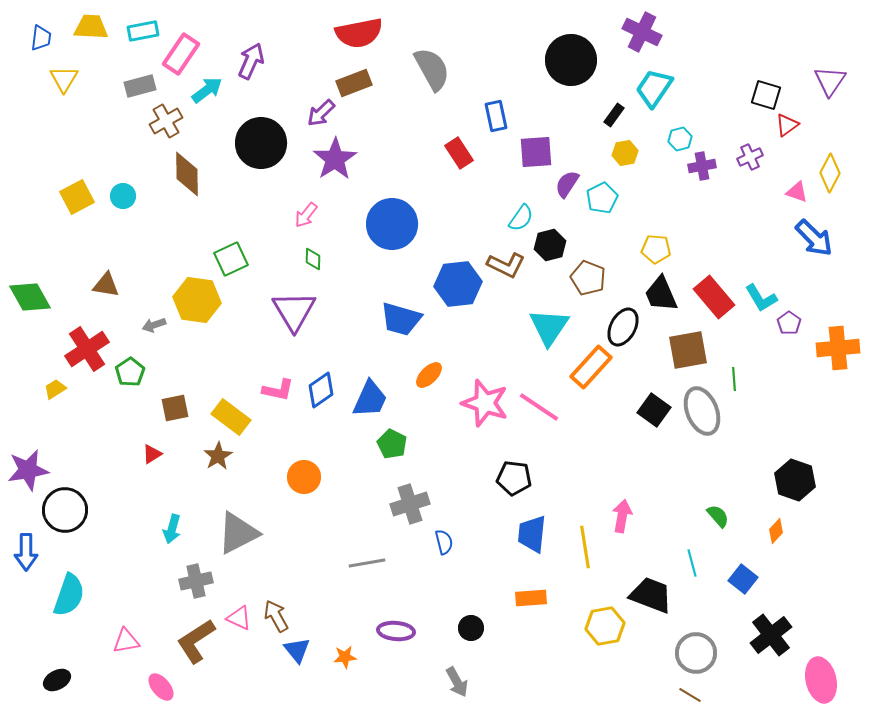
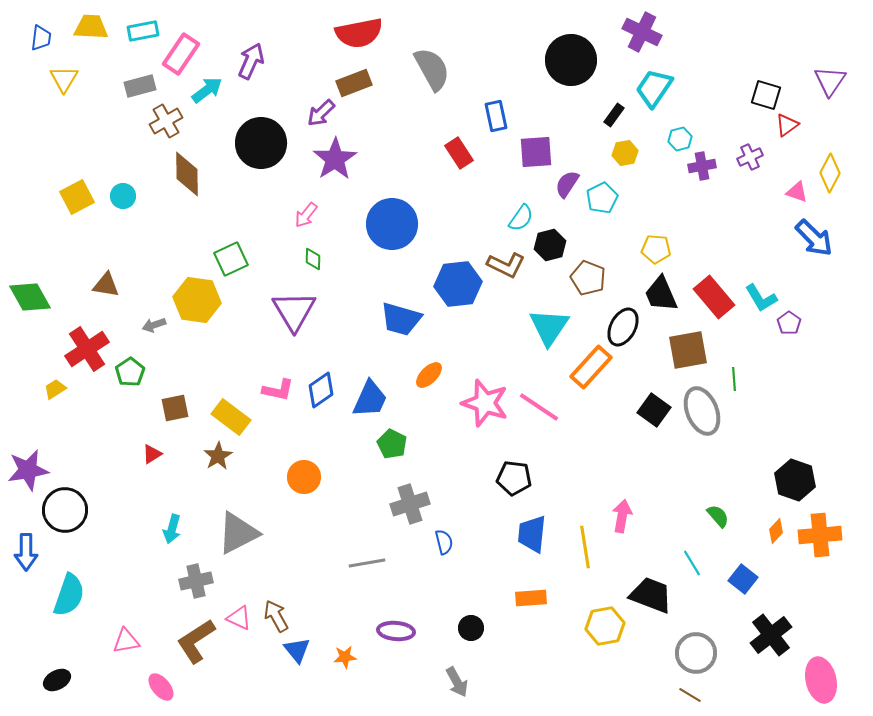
orange cross at (838, 348): moved 18 px left, 187 px down
cyan line at (692, 563): rotated 16 degrees counterclockwise
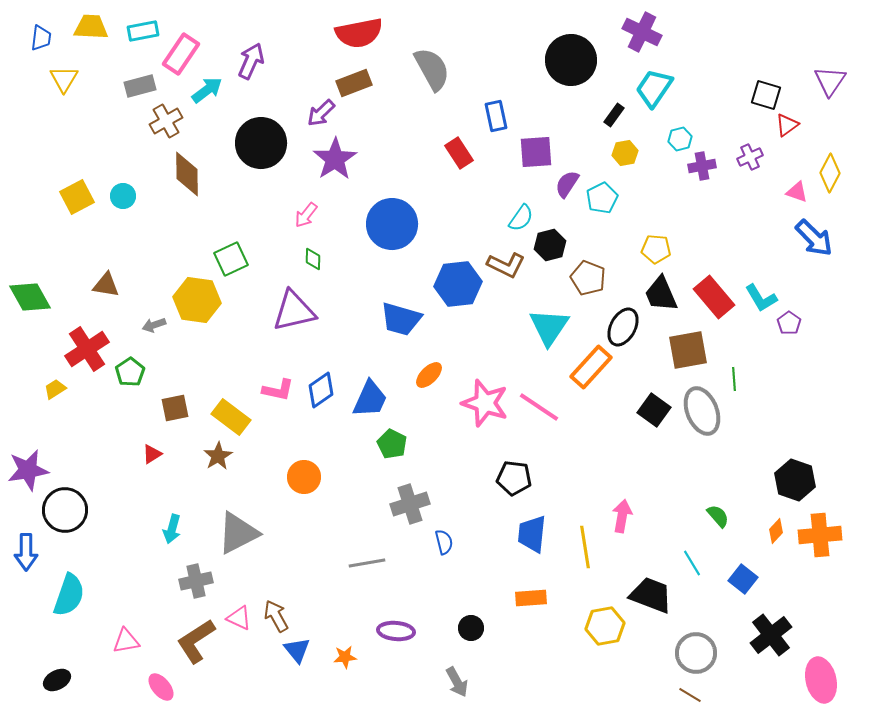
purple triangle at (294, 311): rotated 48 degrees clockwise
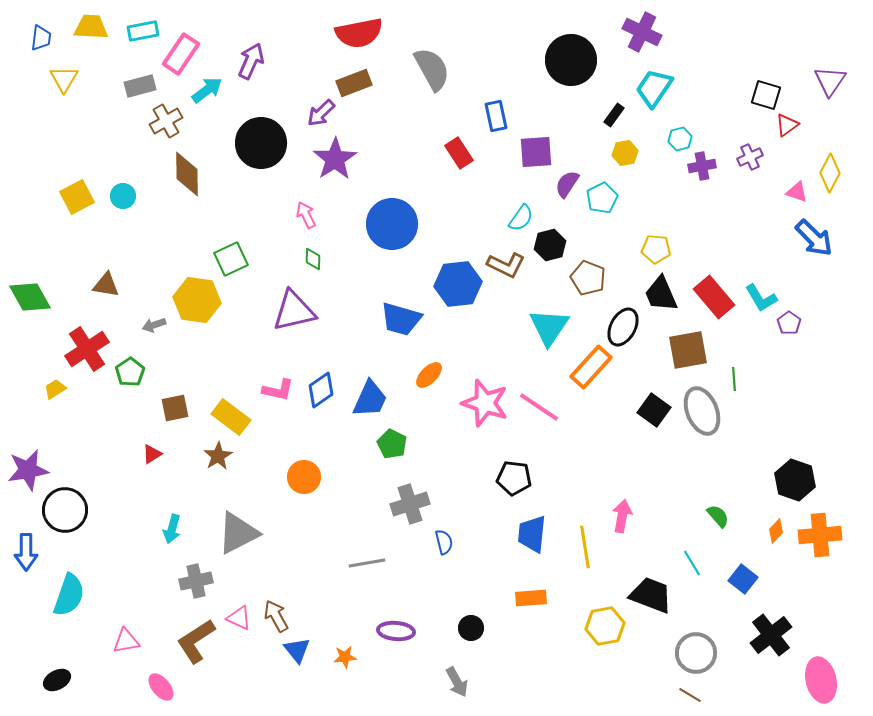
pink arrow at (306, 215): rotated 116 degrees clockwise
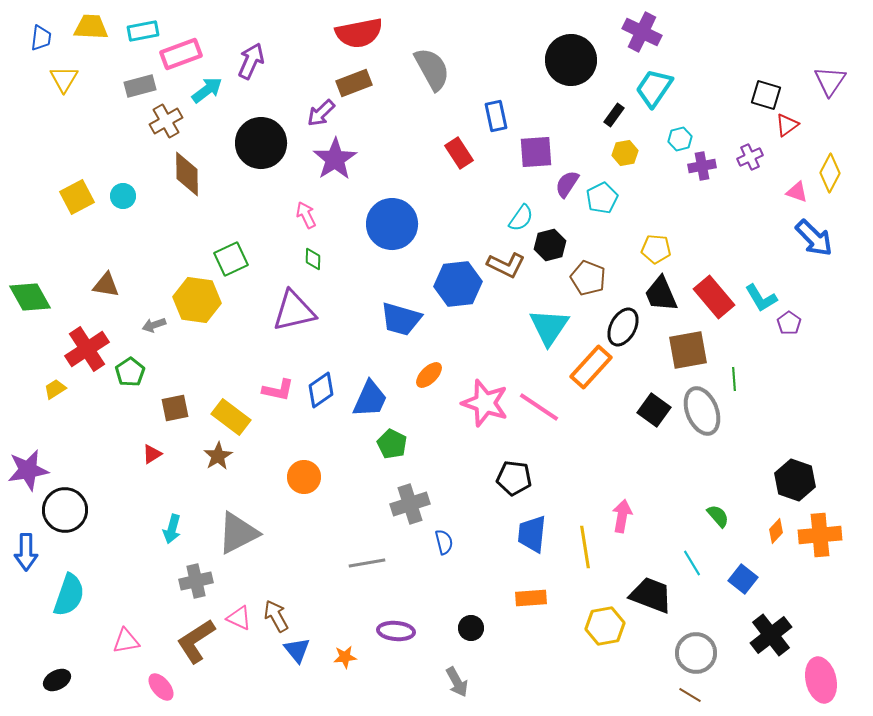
pink rectangle at (181, 54): rotated 36 degrees clockwise
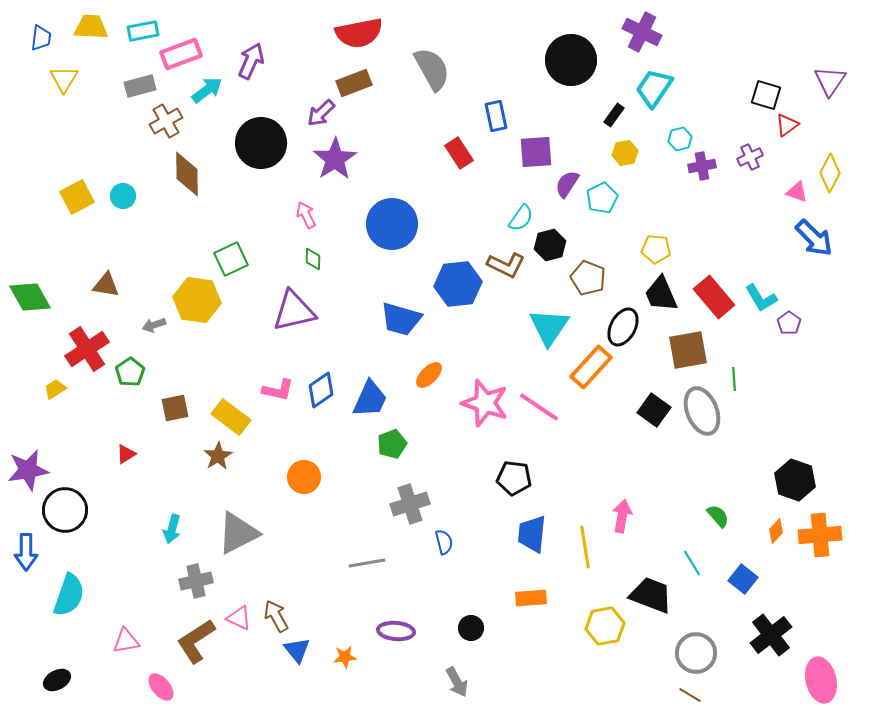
green pentagon at (392, 444): rotated 24 degrees clockwise
red triangle at (152, 454): moved 26 px left
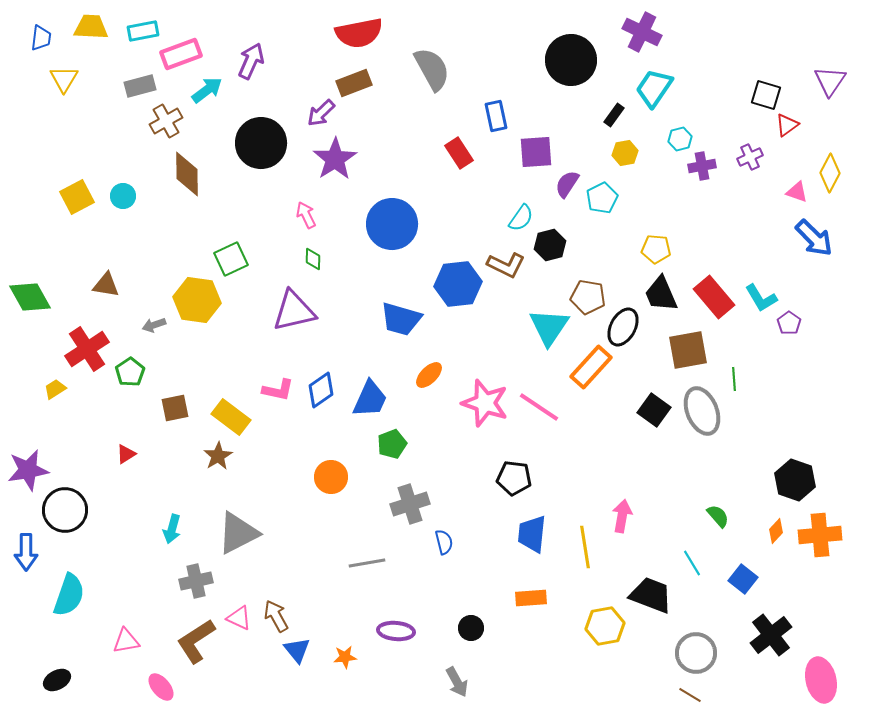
brown pentagon at (588, 278): moved 19 px down; rotated 12 degrees counterclockwise
orange circle at (304, 477): moved 27 px right
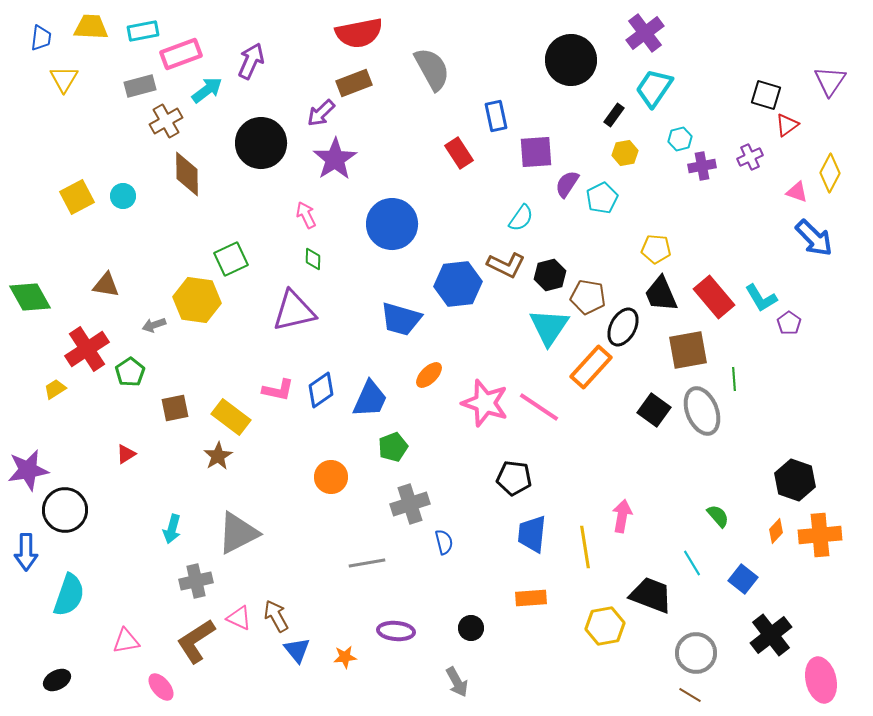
purple cross at (642, 32): moved 3 px right, 1 px down; rotated 27 degrees clockwise
black hexagon at (550, 245): moved 30 px down
green pentagon at (392, 444): moved 1 px right, 3 px down
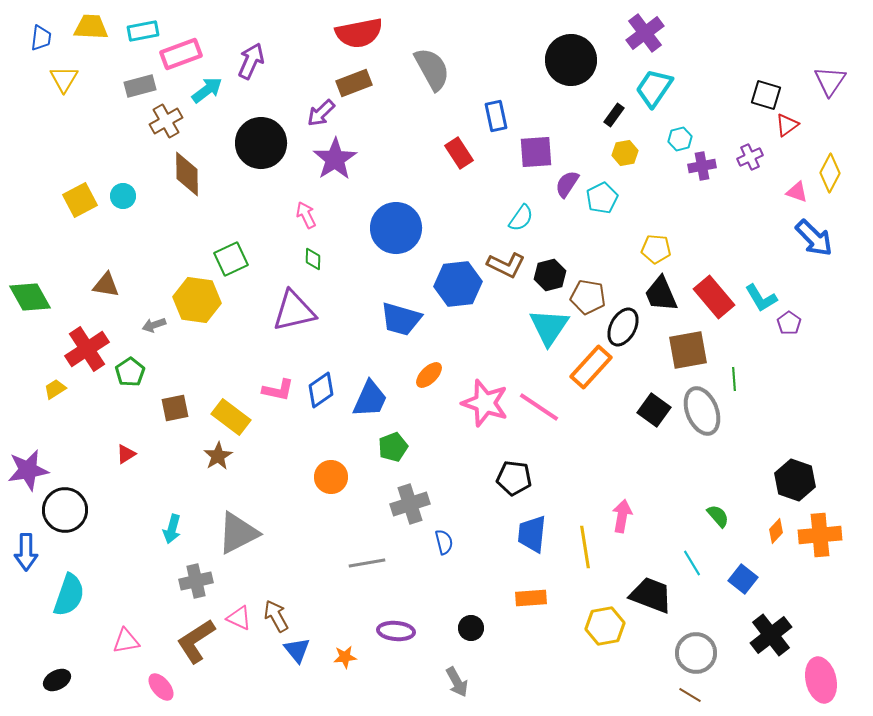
yellow square at (77, 197): moved 3 px right, 3 px down
blue circle at (392, 224): moved 4 px right, 4 px down
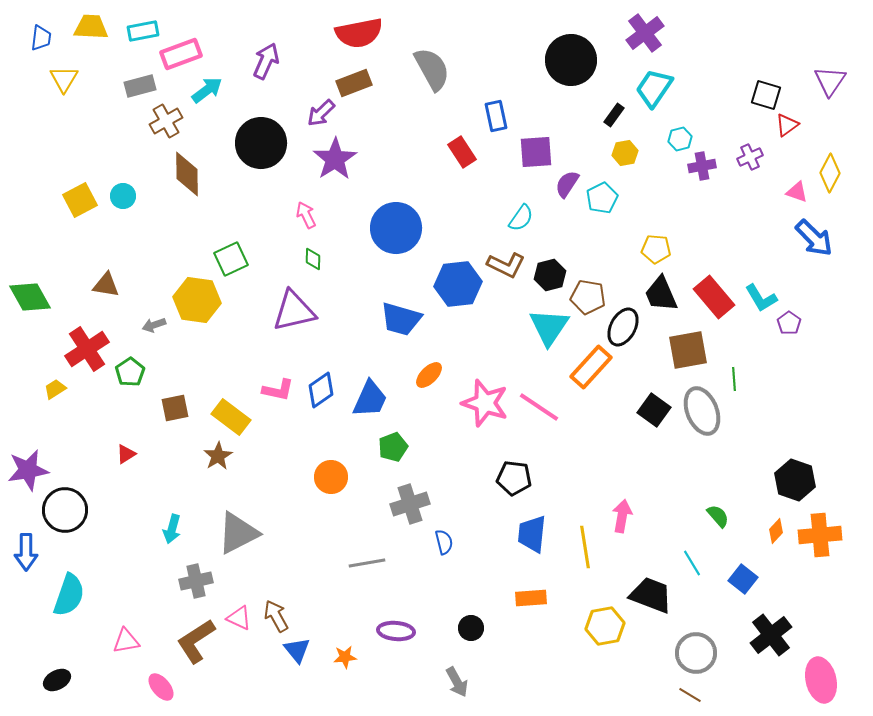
purple arrow at (251, 61): moved 15 px right
red rectangle at (459, 153): moved 3 px right, 1 px up
